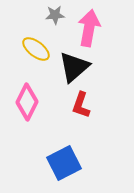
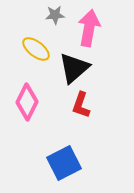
black triangle: moved 1 px down
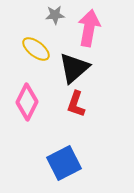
red L-shape: moved 5 px left, 1 px up
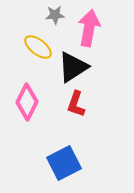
yellow ellipse: moved 2 px right, 2 px up
black triangle: moved 1 px left, 1 px up; rotated 8 degrees clockwise
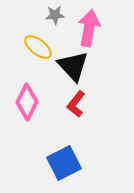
black triangle: moved 1 px up; rotated 40 degrees counterclockwise
red L-shape: rotated 20 degrees clockwise
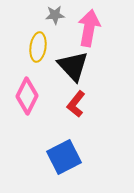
yellow ellipse: rotated 60 degrees clockwise
pink diamond: moved 6 px up
blue square: moved 6 px up
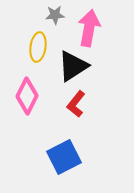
black triangle: rotated 40 degrees clockwise
